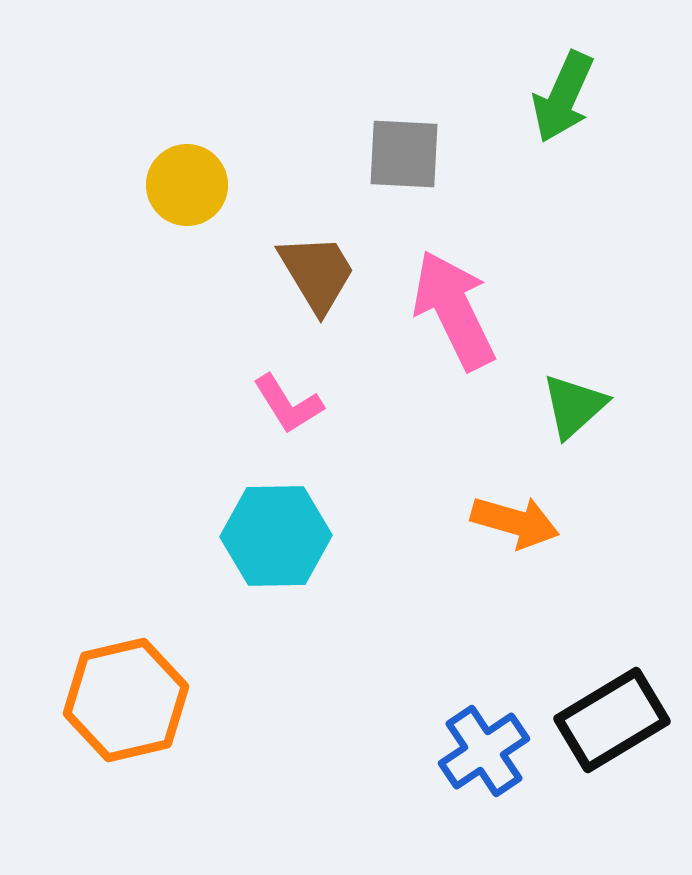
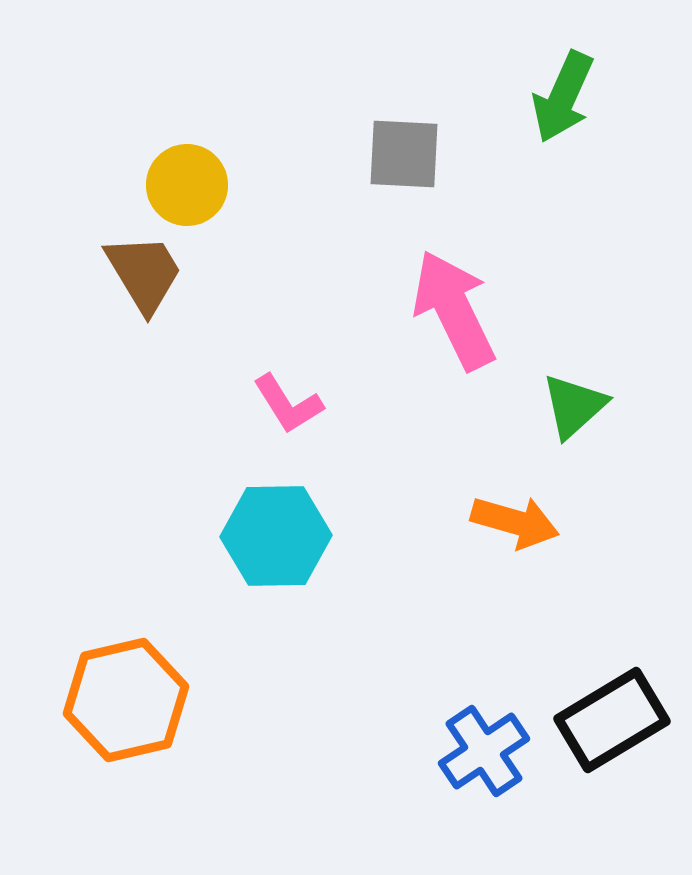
brown trapezoid: moved 173 px left
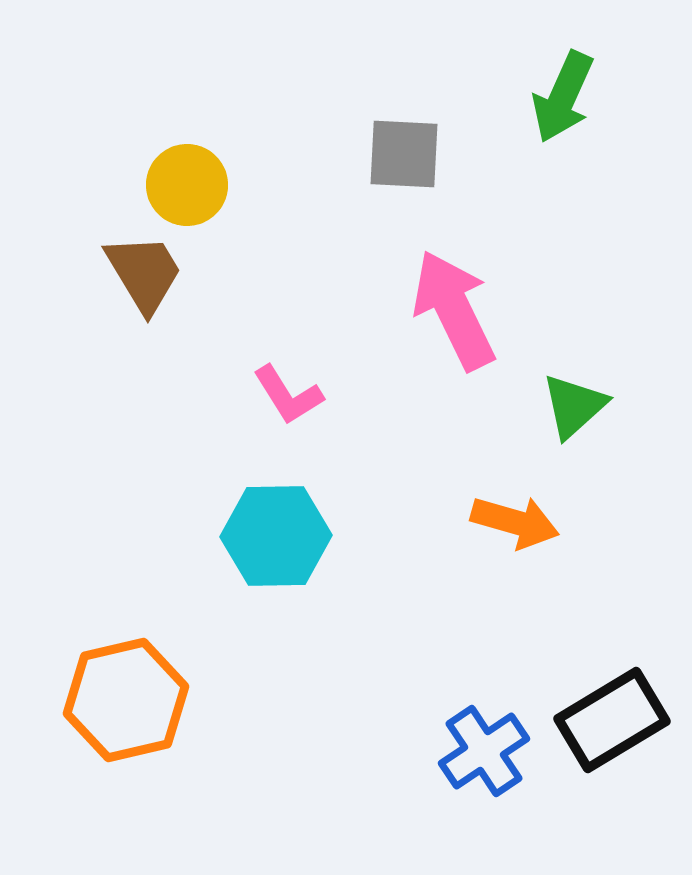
pink L-shape: moved 9 px up
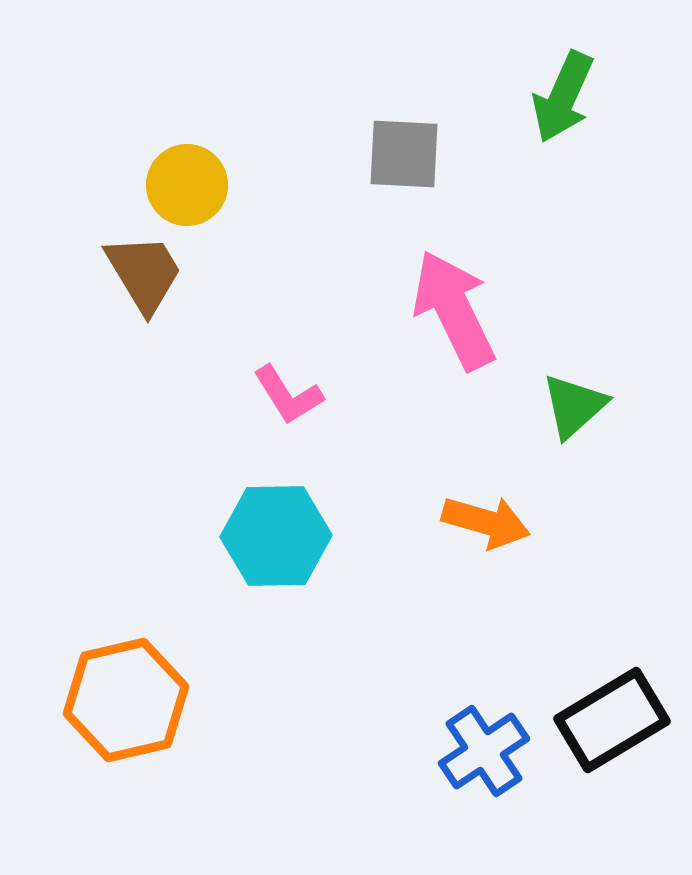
orange arrow: moved 29 px left
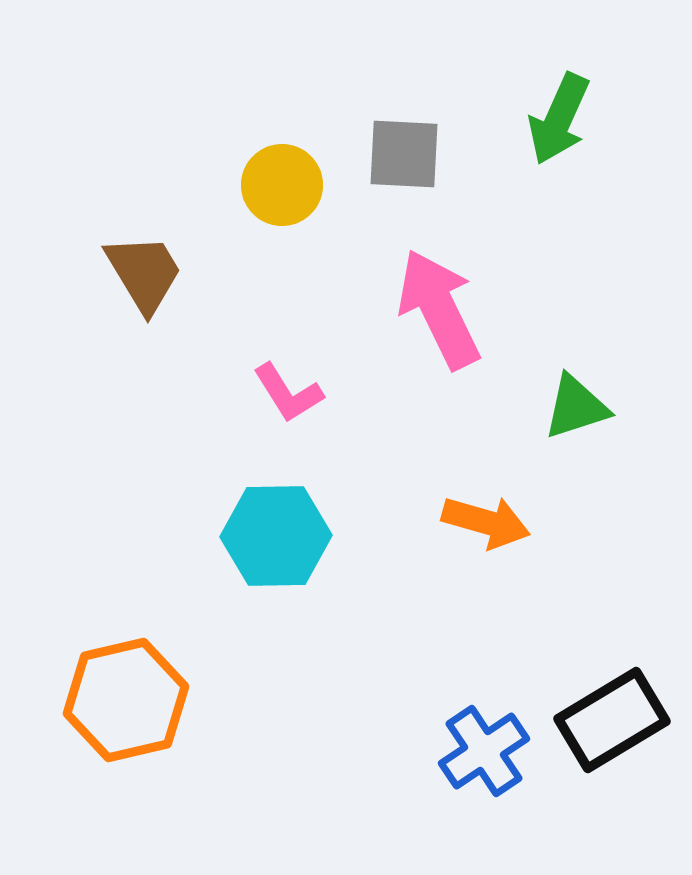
green arrow: moved 4 px left, 22 px down
yellow circle: moved 95 px right
pink arrow: moved 15 px left, 1 px up
pink L-shape: moved 2 px up
green triangle: moved 2 px right, 1 px down; rotated 24 degrees clockwise
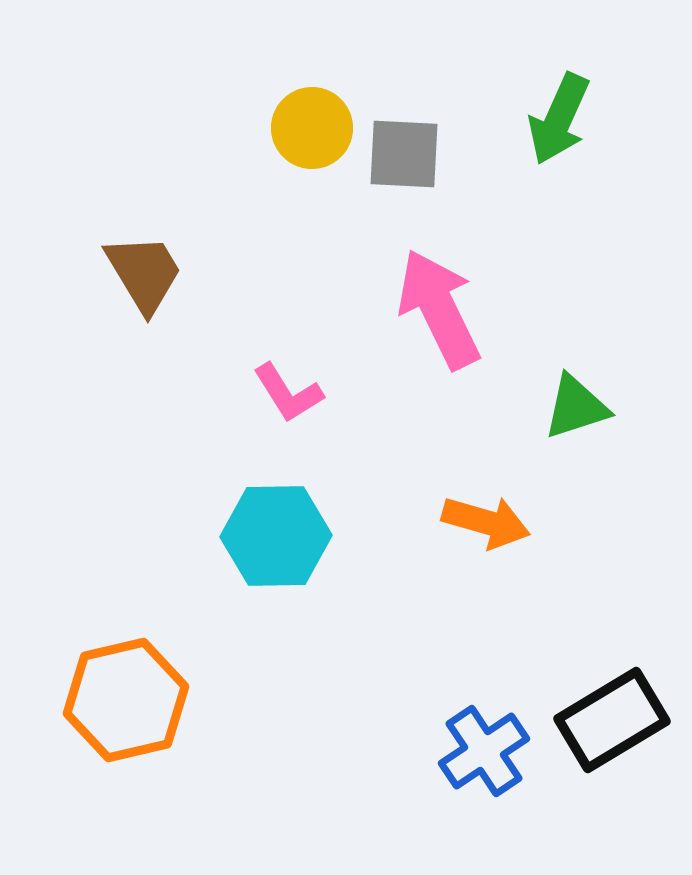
yellow circle: moved 30 px right, 57 px up
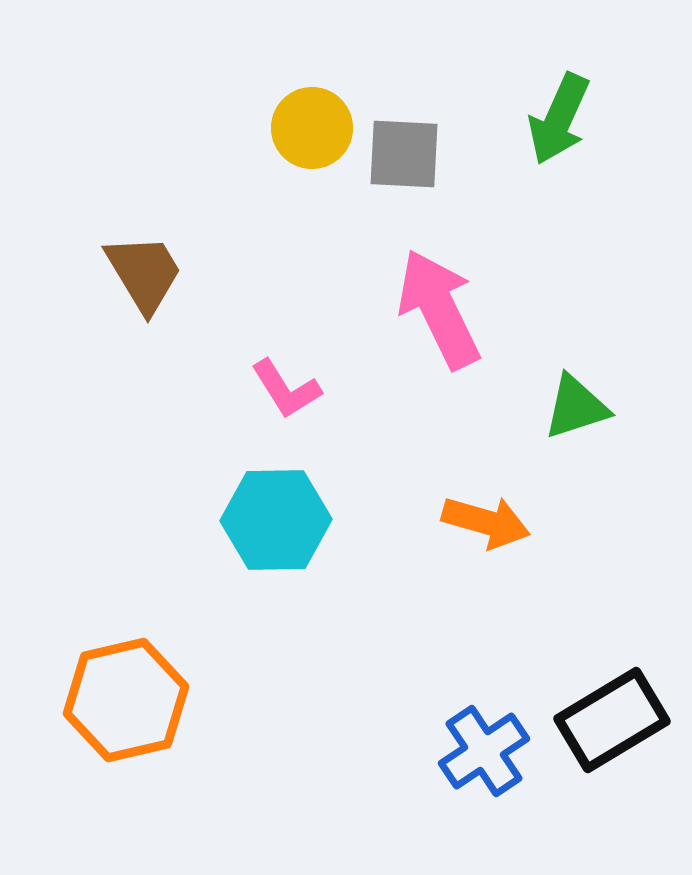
pink L-shape: moved 2 px left, 4 px up
cyan hexagon: moved 16 px up
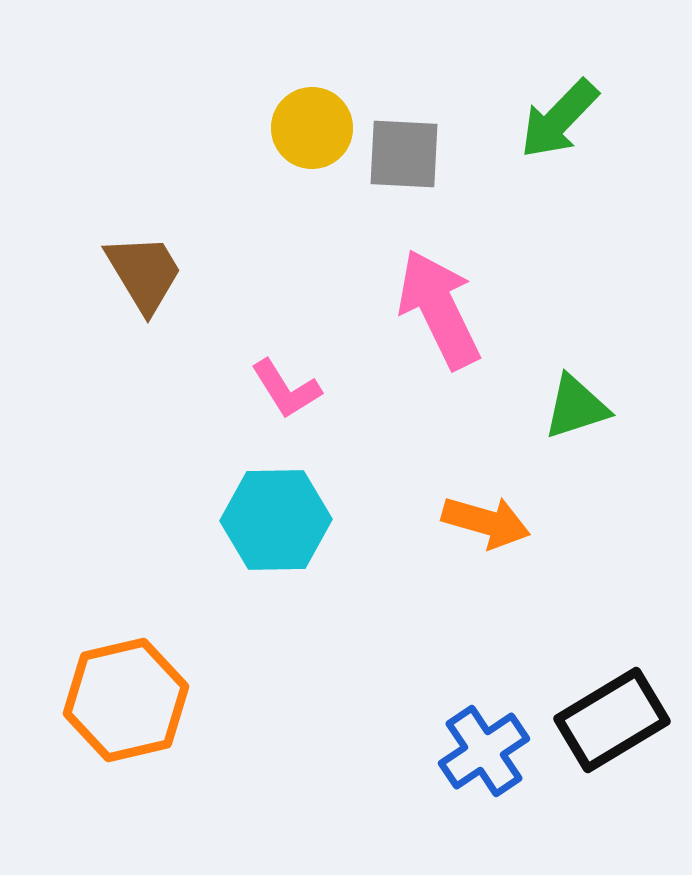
green arrow: rotated 20 degrees clockwise
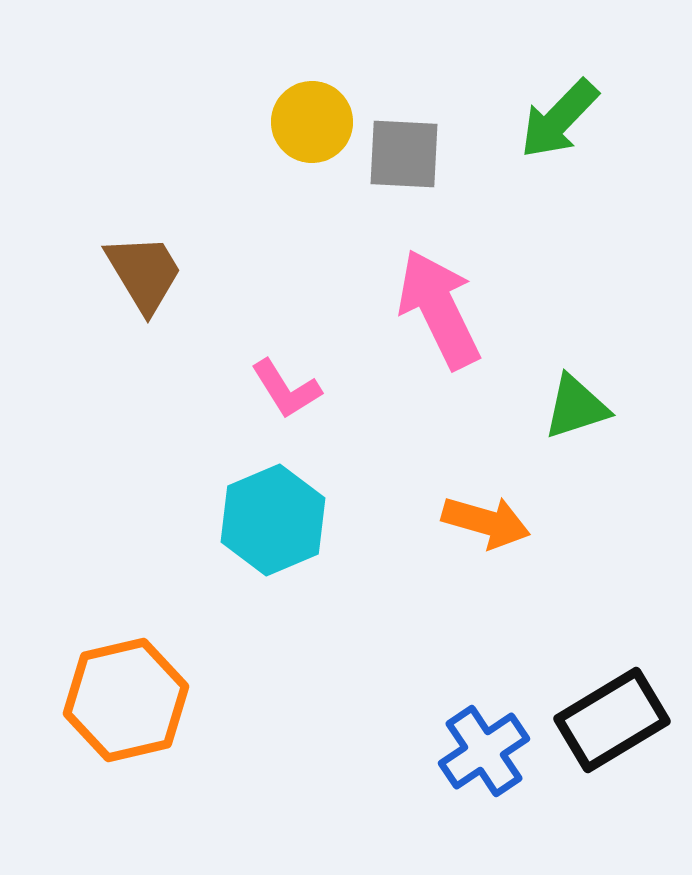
yellow circle: moved 6 px up
cyan hexagon: moved 3 px left; rotated 22 degrees counterclockwise
